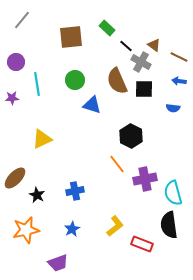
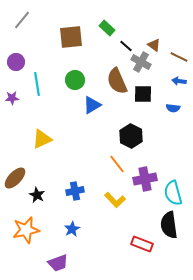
black square: moved 1 px left, 5 px down
blue triangle: rotated 48 degrees counterclockwise
yellow L-shape: moved 26 px up; rotated 85 degrees clockwise
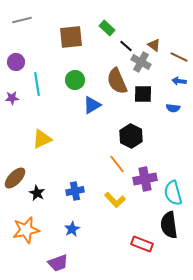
gray line: rotated 36 degrees clockwise
black star: moved 2 px up
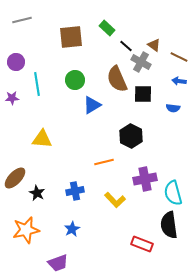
brown semicircle: moved 2 px up
yellow triangle: rotated 30 degrees clockwise
orange line: moved 13 px left, 2 px up; rotated 66 degrees counterclockwise
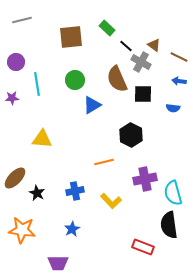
black hexagon: moved 1 px up
yellow L-shape: moved 4 px left, 1 px down
orange star: moved 4 px left; rotated 20 degrees clockwise
red rectangle: moved 1 px right, 3 px down
purple trapezoid: rotated 20 degrees clockwise
